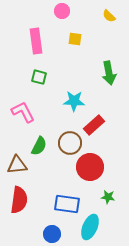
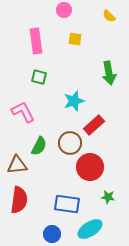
pink circle: moved 2 px right, 1 px up
cyan star: rotated 20 degrees counterclockwise
cyan ellipse: moved 2 px down; rotated 35 degrees clockwise
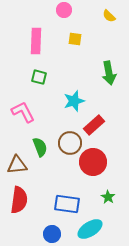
pink rectangle: rotated 10 degrees clockwise
green semicircle: moved 1 px right, 1 px down; rotated 48 degrees counterclockwise
red circle: moved 3 px right, 5 px up
green star: rotated 24 degrees clockwise
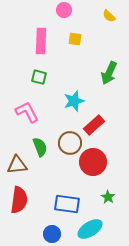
pink rectangle: moved 5 px right
green arrow: rotated 35 degrees clockwise
pink L-shape: moved 4 px right
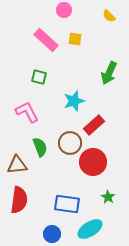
pink rectangle: moved 5 px right, 1 px up; rotated 50 degrees counterclockwise
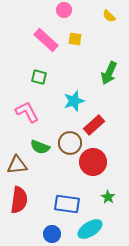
green semicircle: rotated 132 degrees clockwise
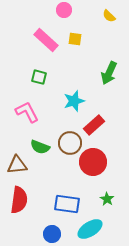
green star: moved 1 px left, 2 px down
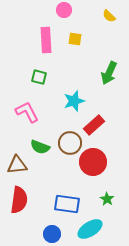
pink rectangle: rotated 45 degrees clockwise
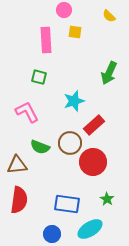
yellow square: moved 7 px up
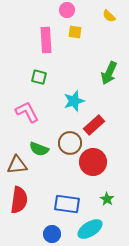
pink circle: moved 3 px right
green semicircle: moved 1 px left, 2 px down
